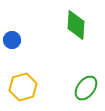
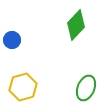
green diamond: rotated 40 degrees clockwise
green ellipse: rotated 15 degrees counterclockwise
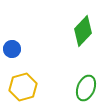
green diamond: moved 7 px right, 6 px down
blue circle: moved 9 px down
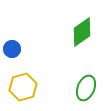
green diamond: moved 1 px left, 1 px down; rotated 12 degrees clockwise
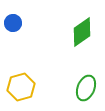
blue circle: moved 1 px right, 26 px up
yellow hexagon: moved 2 px left
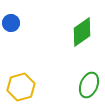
blue circle: moved 2 px left
green ellipse: moved 3 px right, 3 px up
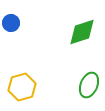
green diamond: rotated 16 degrees clockwise
yellow hexagon: moved 1 px right
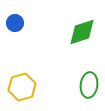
blue circle: moved 4 px right
green ellipse: rotated 15 degrees counterclockwise
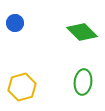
green diamond: rotated 64 degrees clockwise
green ellipse: moved 6 px left, 3 px up
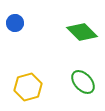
green ellipse: rotated 50 degrees counterclockwise
yellow hexagon: moved 6 px right
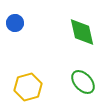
green diamond: rotated 32 degrees clockwise
